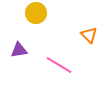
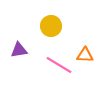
yellow circle: moved 15 px right, 13 px down
orange triangle: moved 4 px left, 20 px down; rotated 42 degrees counterclockwise
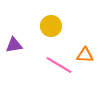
purple triangle: moved 5 px left, 5 px up
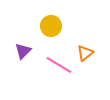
purple triangle: moved 9 px right, 6 px down; rotated 36 degrees counterclockwise
orange triangle: moved 2 px up; rotated 42 degrees counterclockwise
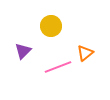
pink line: moved 1 px left, 2 px down; rotated 52 degrees counterclockwise
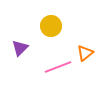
purple triangle: moved 3 px left, 3 px up
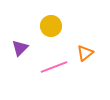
pink line: moved 4 px left
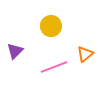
purple triangle: moved 5 px left, 3 px down
orange triangle: moved 1 px down
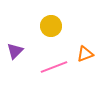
orange triangle: rotated 18 degrees clockwise
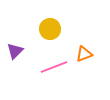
yellow circle: moved 1 px left, 3 px down
orange triangle: moved 1 px left
